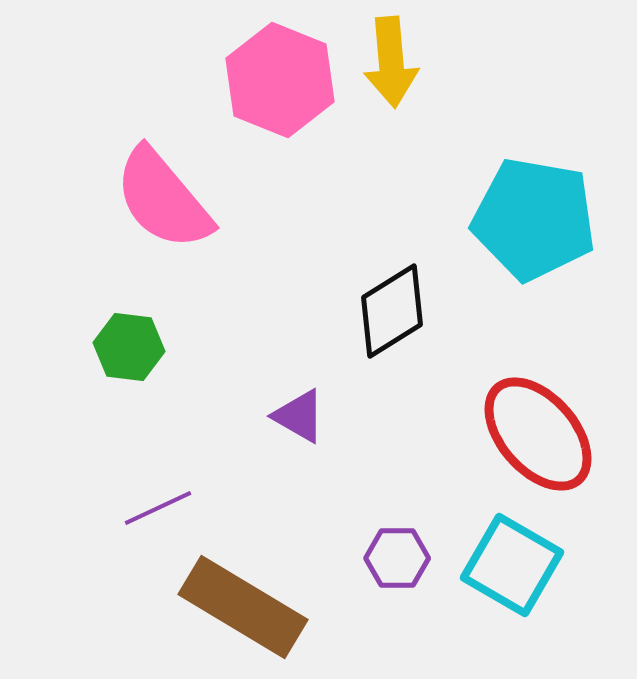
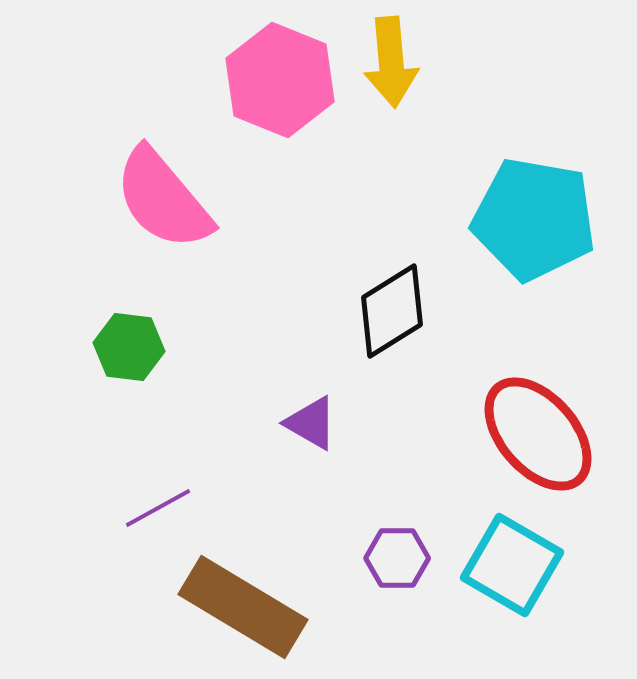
purple triangle: moved 12 px right, 7 px down
purple line: rotated 4 degrees counterclockwise
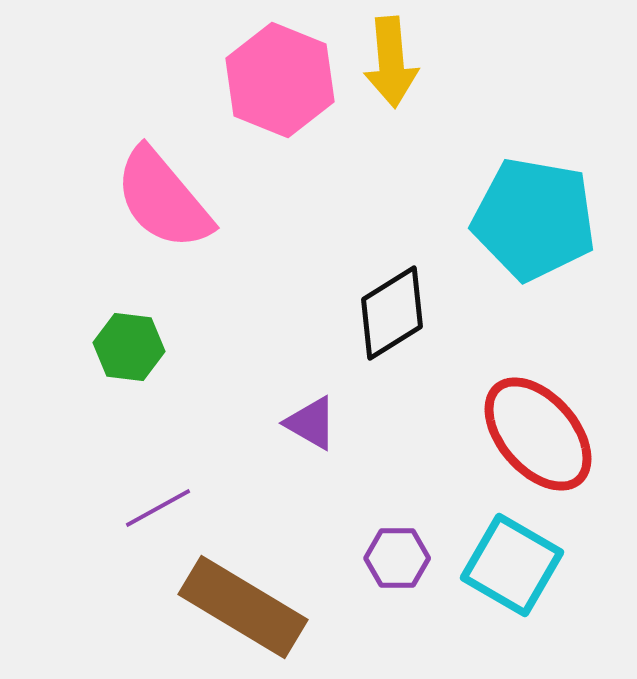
black diamond: moved 2 px down
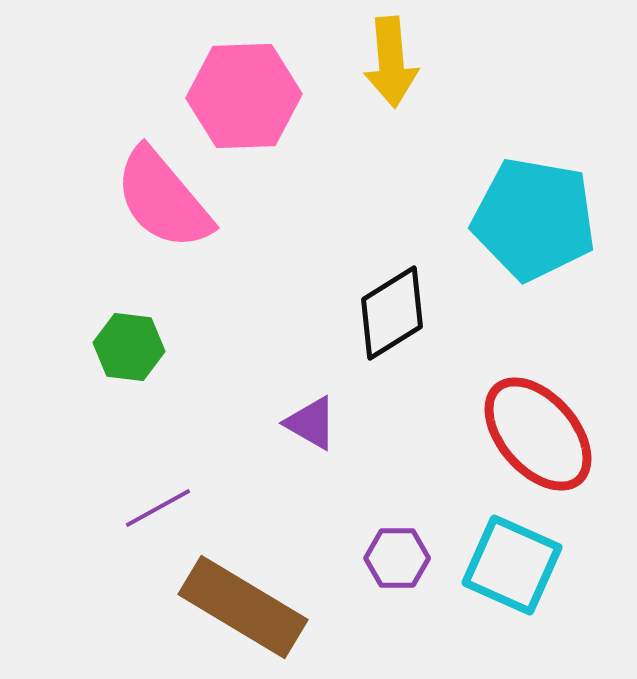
pink hexagon: moved 36 px left, 16 px down; rotated 24 degrees counterclockwise
cyan square: rotated 6 degrees counterclockwise
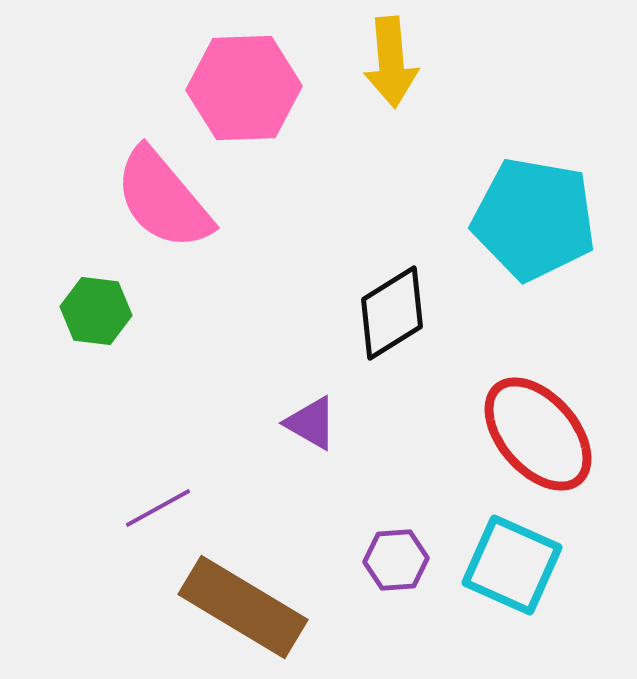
pink hexagon: moved 8 px up
green hexagon: moved 33 px left, 36 px up
purple hexagon: moved 1 px left, 2 px down; rotated 4 degrees counterclockwise
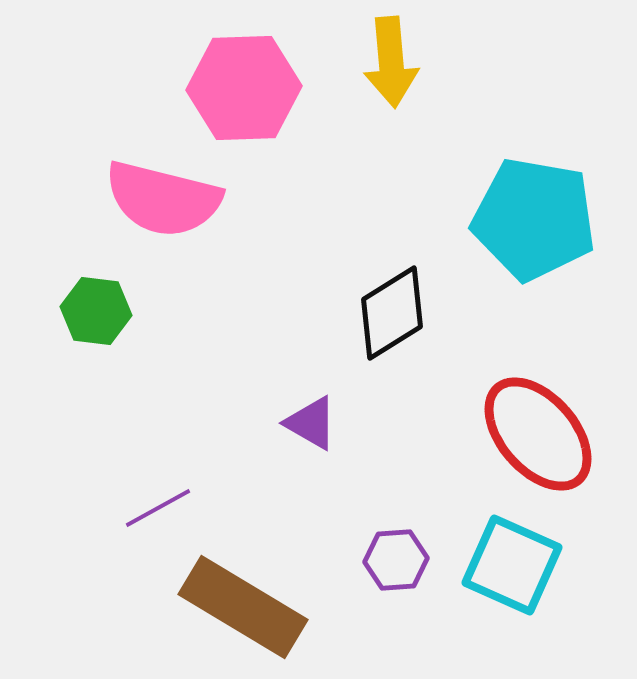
pink semicircle: rotated 36 degrees counterclockwise
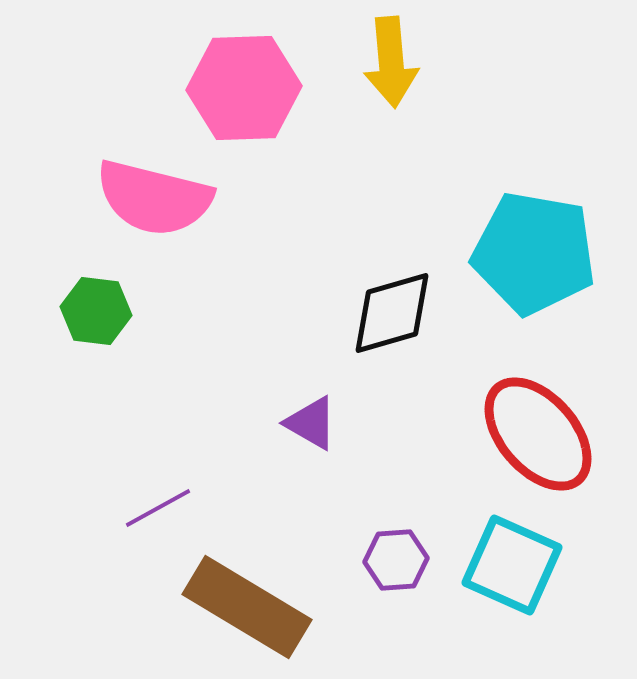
pink semicircle: moved 9 px left, 1 px up
cyan pentagon: moved 34 px down
black diamond: rotated 16 degrees clockwise
brown rectangle: moved 4 px right
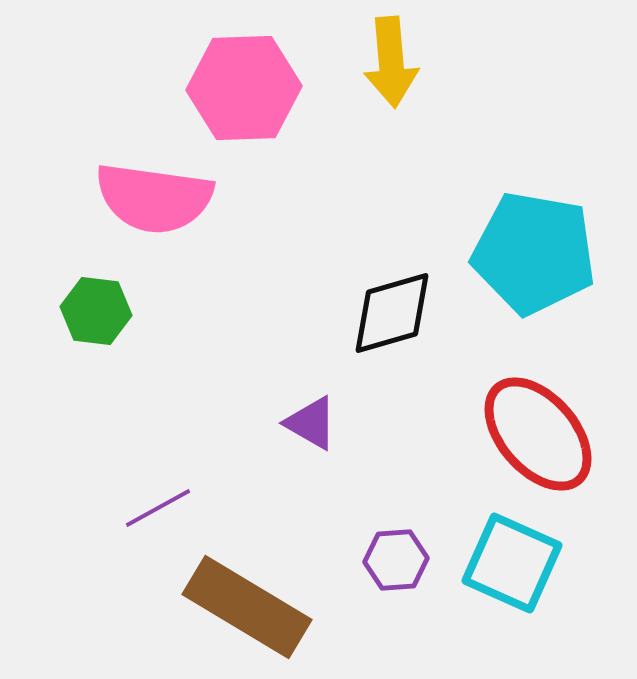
pink semicircle: rotated 6 degrees counterclockwise
cyan square: moved 2 px up
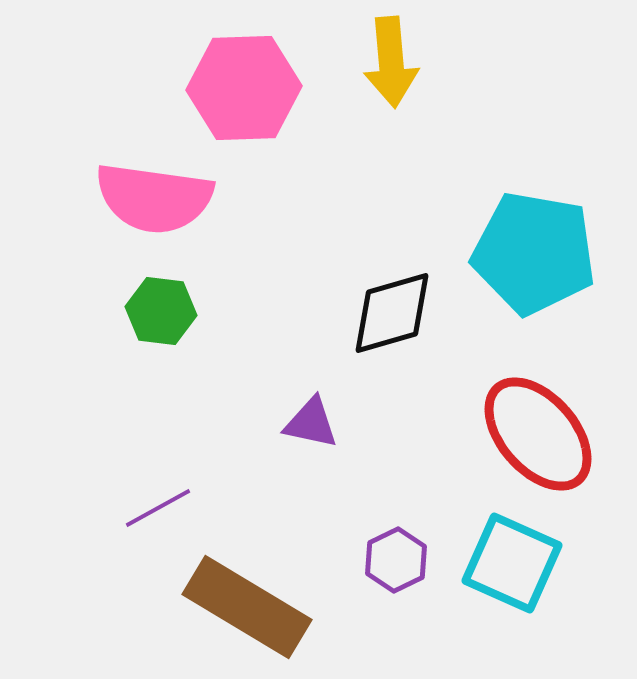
green hexagon: moved 65 px right
purple triangle: rotated 18 degrees counterclockwise
purple hexagon: rotated 22 degrees counterclockwise
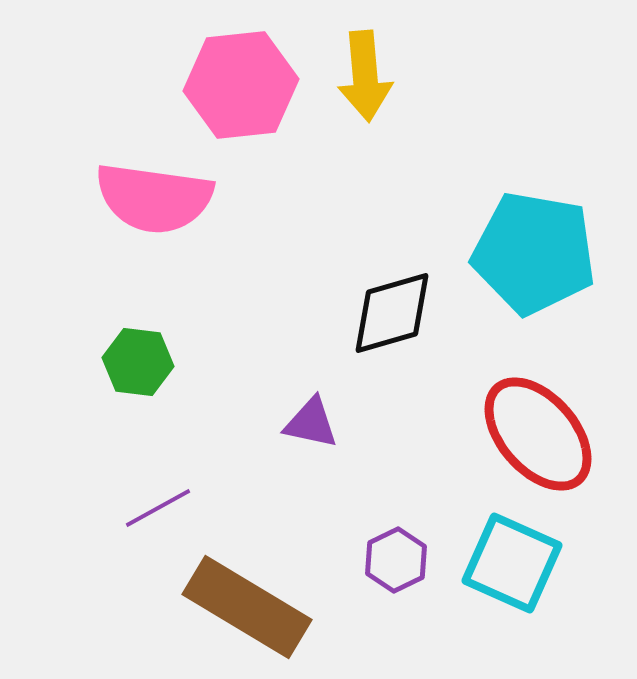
yellow arrow: moved 26 px left, 14 px down
pink hexagon: moved 3 px left, 3 px up; rotated 4 degrees counterclockwise
green hexagon: moved 23 px left, 51 px down
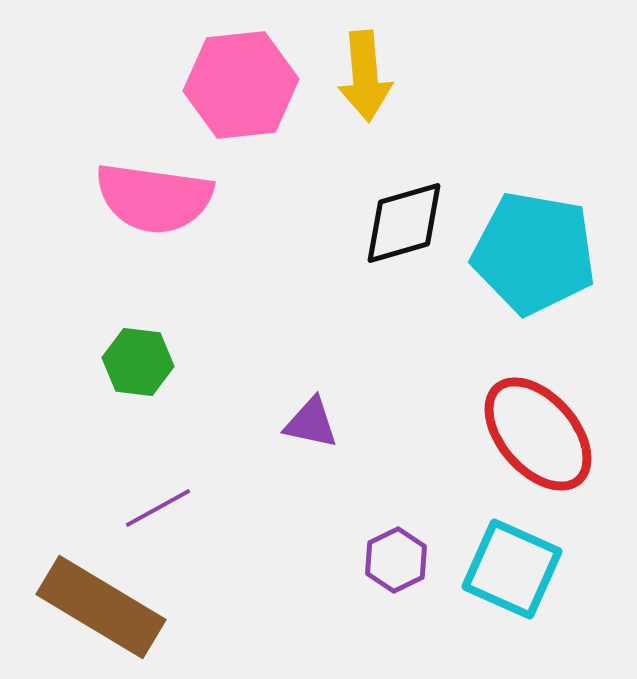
black diamond: moved 12 px right, 90 px up
cyan square: moved 6 px down
brown rectangle: moved 146 px left
